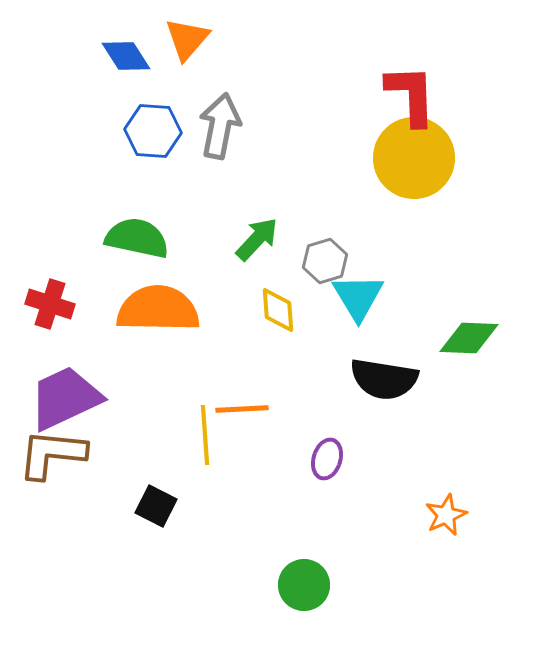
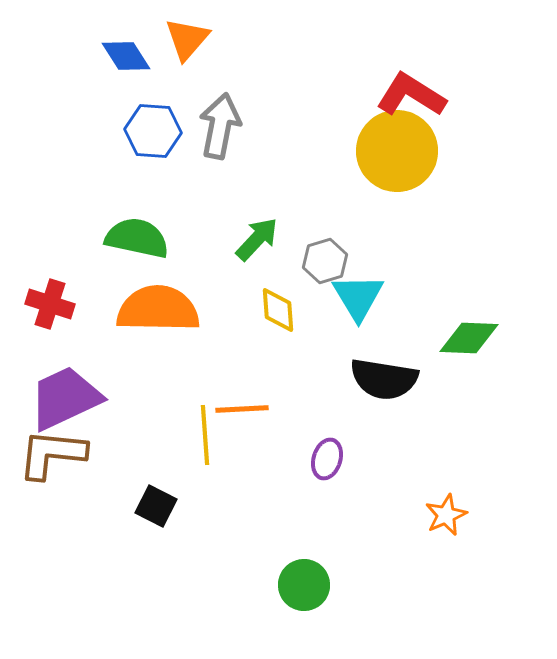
red L-shape: rotated 56 degrees counterclockwise
yellow circle: moved 17 px left, 7 px up
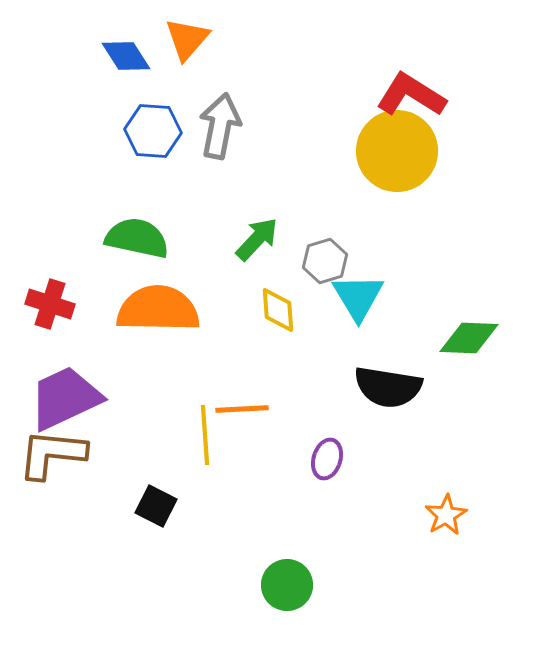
black semicircle: moved 4 px right, 8 px down
orange star: rotated 6 degrees counterclockwise
green circle: moved 17 px left
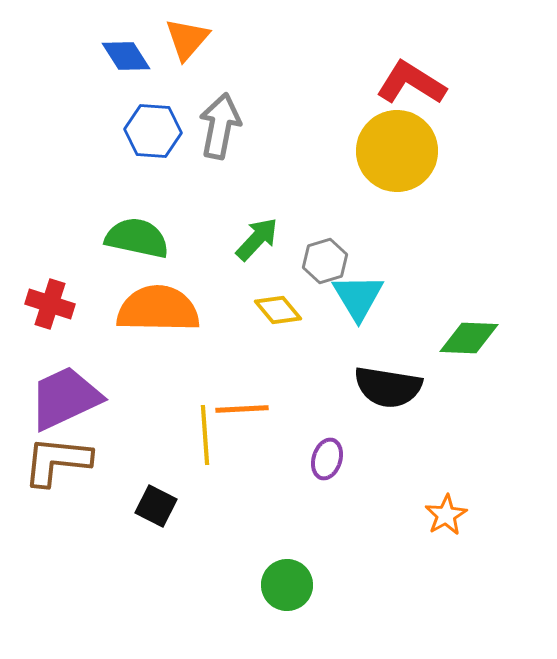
red L-shape: moved 12 px up
yellow diamond: rotated 36 degrees counterclockwise
brown L-shape: moved 5 px right, 7 px down
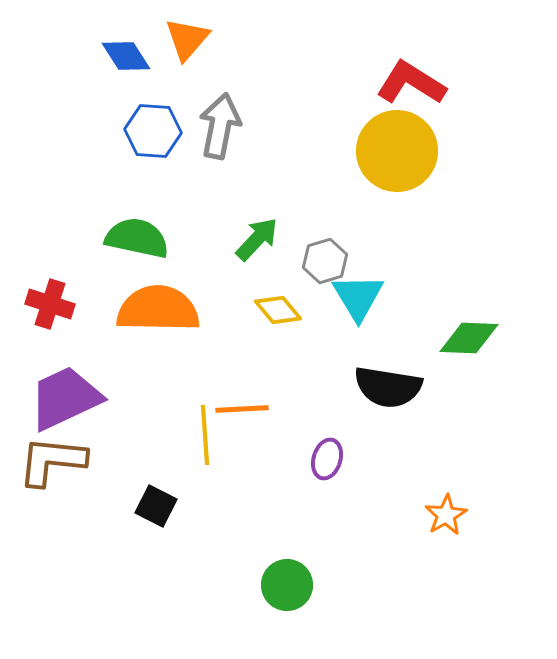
brown L-shape: moved 5 px left
